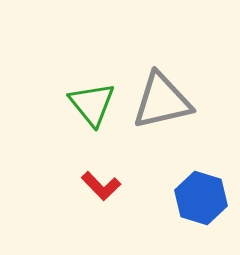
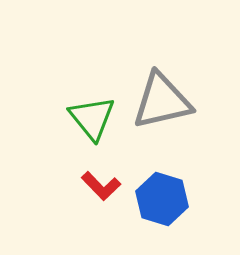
green triangle: moved 14 px down
blue hexagon: moved 39 px left, 1 px down
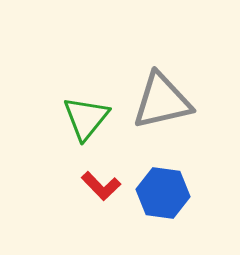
green triangle: moved 6 px left; rotated 18 degrees clockwise
blue hexagon: moved 1 px right, 6 px up; rotated 9 degrees counterclockwise
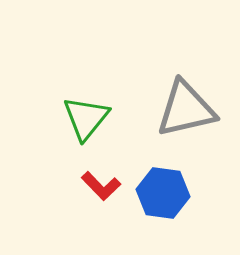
gray triangle: moved 24 px right, 8 px down
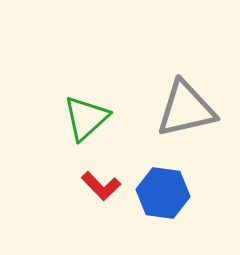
green triangle: rotated 9 degrees clockwise
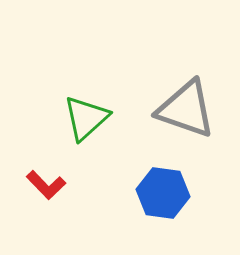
gray triangle: rotated 32 degrees clockwise
red L-shape: moved 55 px left, 1 px up
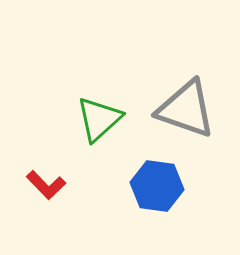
green triangle: moved 13 px right, 1 px down
blue hexagon: moved 6 px left, 7 px up
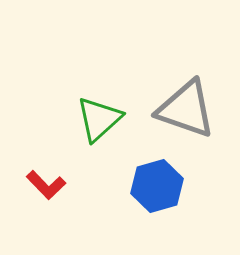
blue hexagon: rotated 24 degrees counterclockwise
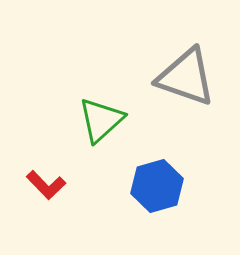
gray triangle: moved 32 px up
green triangle: moved 2 px right, 1 px down
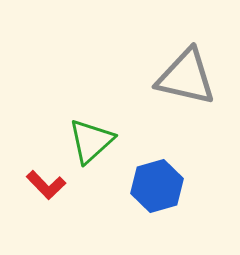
gray triangle: rotated 6 degrees counterclockwise
green triangle: moved 10 px left, 21 px down
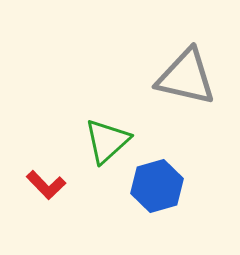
green triangle: moved 16 px right
